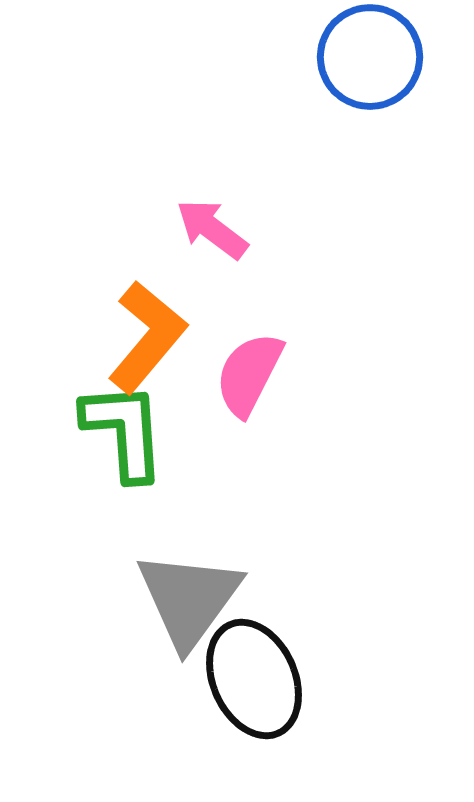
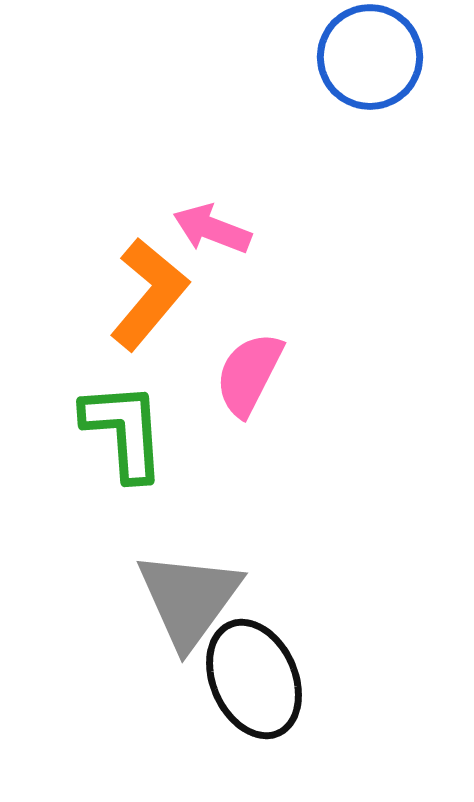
pink arrow: rotated 16 degrees counterclockwise
orange L-shape: moved 2 px right, 43 px up
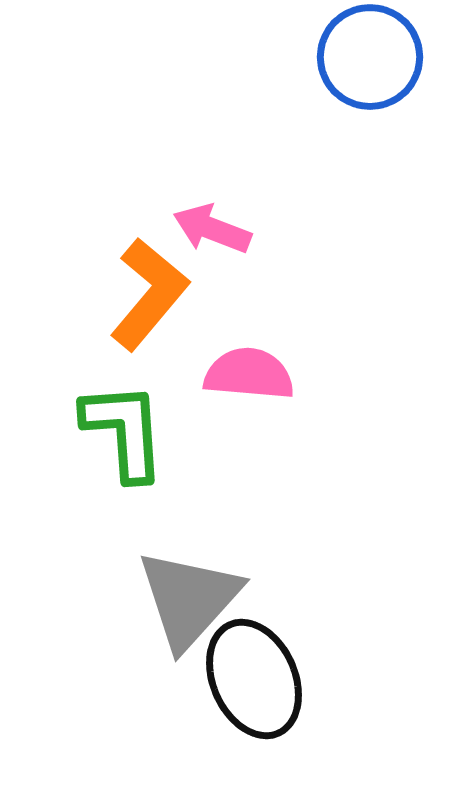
pink semicircle: rotated 68 degrees clockwise
gray triangle: rotated 6 degrees clockwise
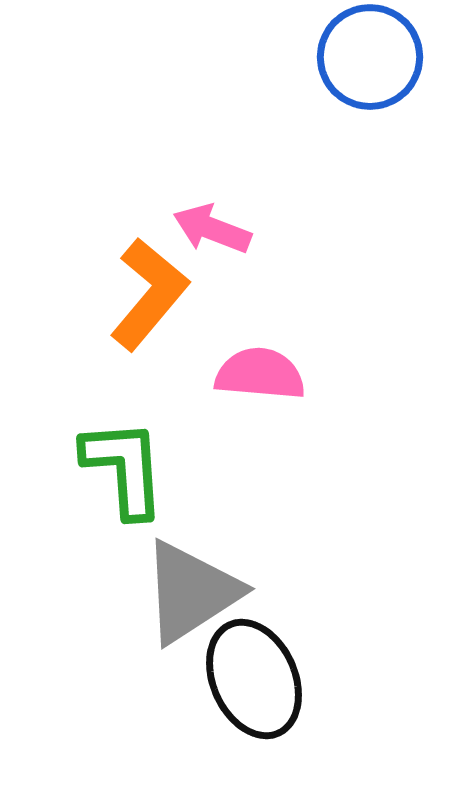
pink semicircle: moved 11 px right
green L-shape: moved 37 px down
gray triangle: moved 2 px right, 7 px up; rotated 15 degrees clockwise
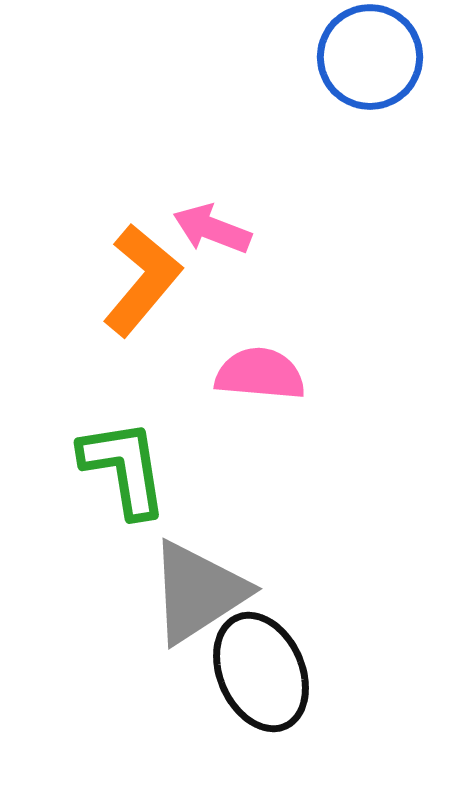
orange L-shape: moved 7 px left, 14 px up
green L-shape: rotated 5 degrees counterclockwise
gray triangle: moved 7 px right
black ellipse: moved 7 px right, 7 px up
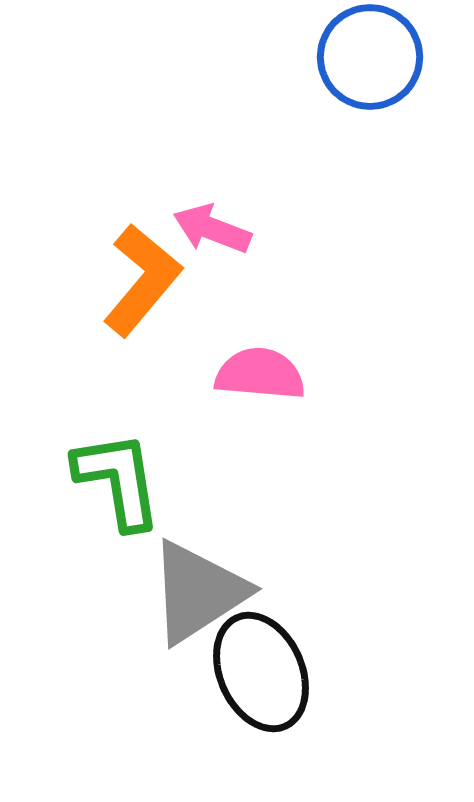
green L-shape: moved 6 px left, 12 px down
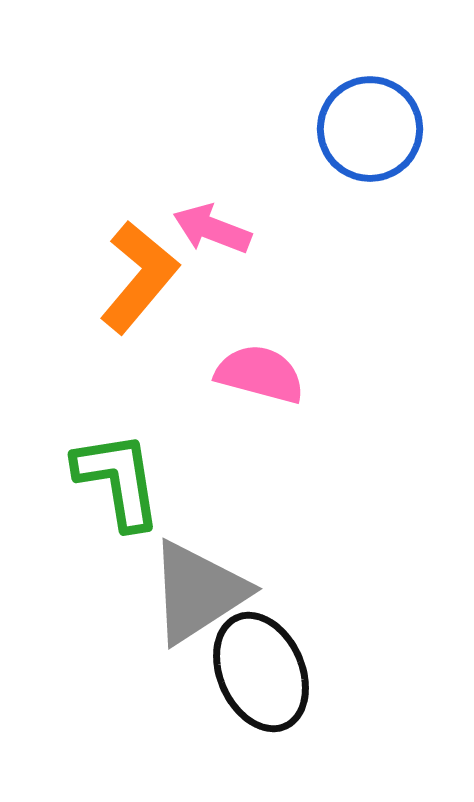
blue circle: moved 72 px down
orange L-shape: moved 3 px left, 3 px up
pink semicircle: rotated 10 degrees clockwise
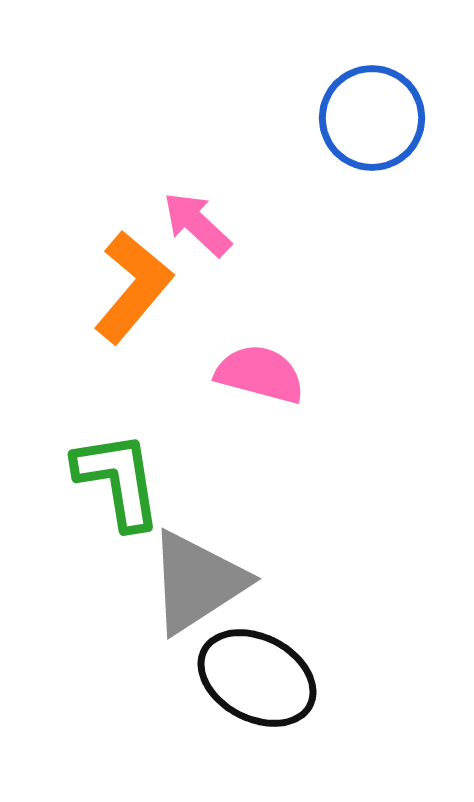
blue circle: moved 2 px right, 11 px up
pink arrow: moved 15 px left, 5 px up; rotated 22 degrees clockwise
orange L-shape: moved 6 px left, 10 px down
gray triangle: moved 1 px left, 10 px up
black ellipse: moved 4 px left, 6 px down; rotated 38 degrees counterclockwise
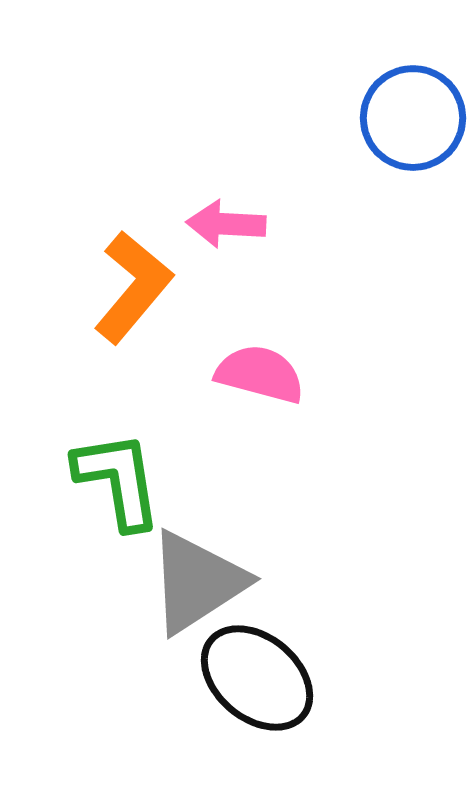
blue circle: moved 41 px right
pink arrow: moved 29 px right; rotated 40 degrees counterclockwise
black ellipse: rotated 12 degrees clockwise
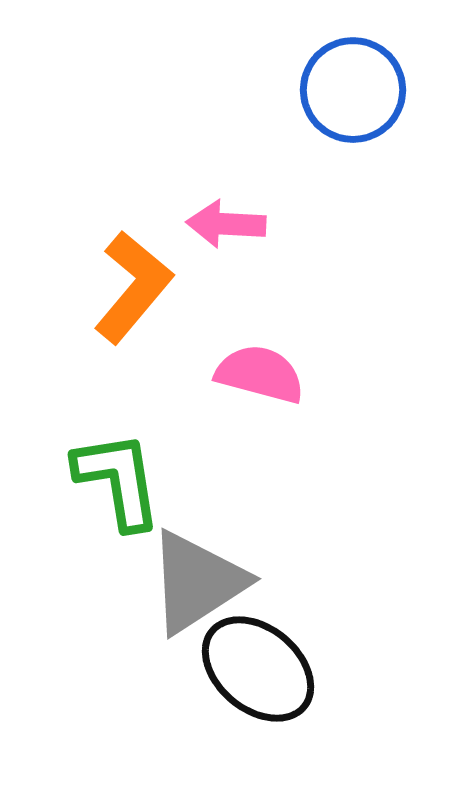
blue circle: moved 60 px left, 28 px up
black ellipse: moved 1 px right, 9 px up
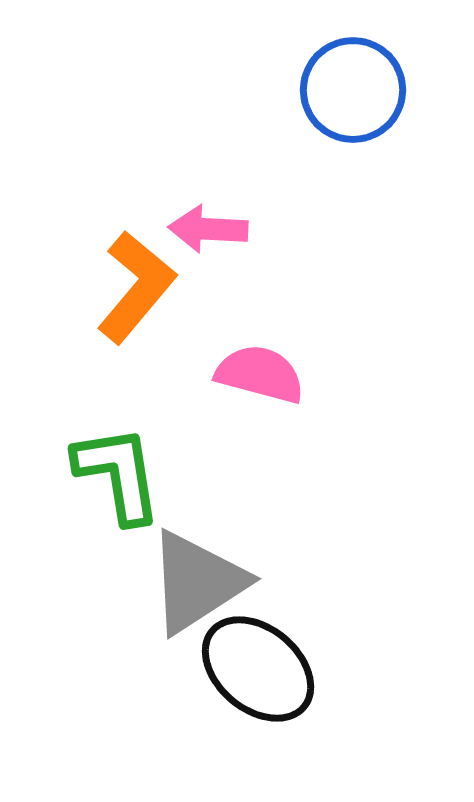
pink arrow: moved 18 px left, 5 px down
orange L-shape: moved 3 px right
green L-shape: moved 6 px up
